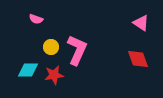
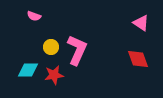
pink semicircle: moved 2 px left, 3 px up
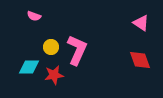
red diamond: moved 2 px right, 1 px down
cyan diamond: moved 1 px right, 3 px up
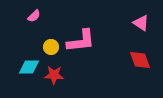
pink semicircle: rotated 64 degrees counterclockwise
pink L-shape: moved 4 px right, 9 px up; rotated 60 degrees clockwise
red star: rotated 12 degrees clockwise
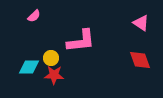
yellow circle: moved 11 px down
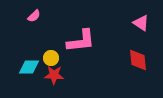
red diamond: moved 2 px left; rotated 15 degrees clockwise
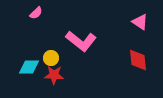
pink semicircle: moved 2 px right, 3 px up
pink triangle: moved 1 px left, 1 px up
pink L-shape: rotated 44 degrees clockwise
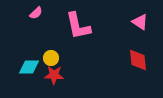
pink L-shape: moved 3 px left, 15 px up; rotated 40 degrees clockwise
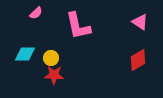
red diamond: rotated 65 degrees clockwise
cyan diamond: moved 4 px left, 13 px up
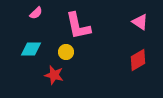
cyan diamond: moved 6 px right, 5 px up
yellow circle: moved 15 px right, 6 px up
red star: rotated 12 degrees clockwise
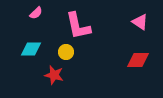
red diamond: rotated 30 degrees clockwise
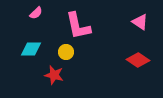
red diamond: rotated 35 degrees clockwise
